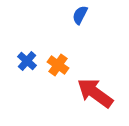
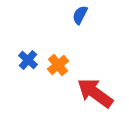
blue cross: moved 1 px right, 1 px up
orange cross: rotated 15 degrees clockwise
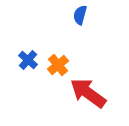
blue semicircle: rotated 12 degrees counterclockwise
red arrow: moved 7 px left
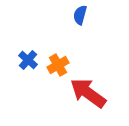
orange cross: rotated 10 degrees clockwise
